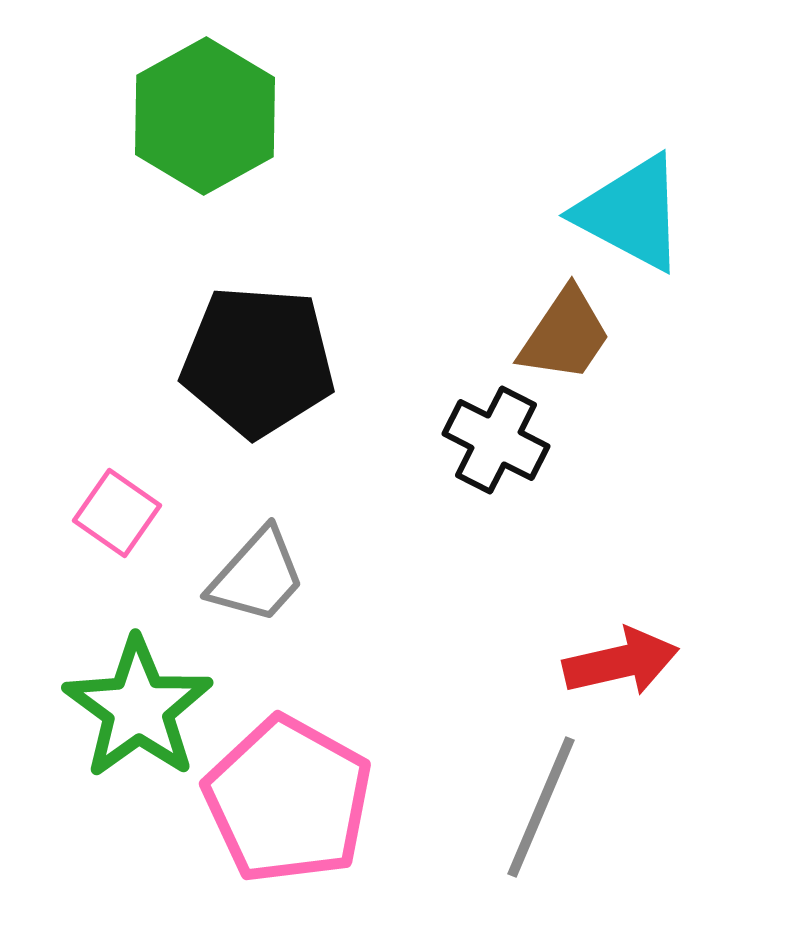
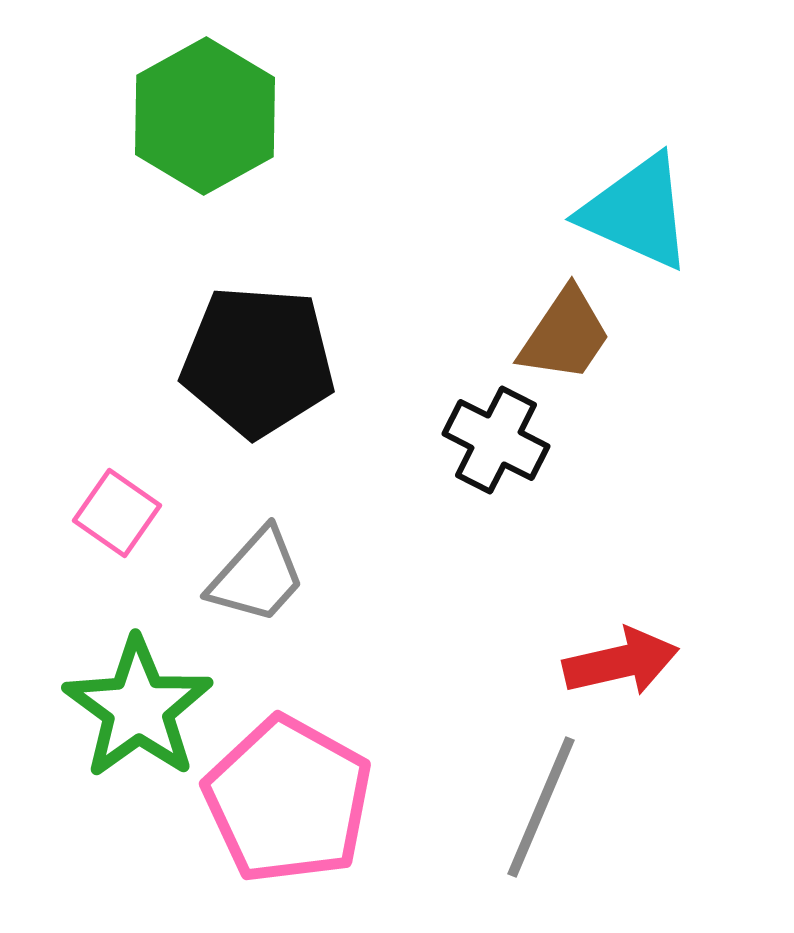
cyan triangle: moved 6 px right, 1 px up; rotated 4 degrees counterclockwise
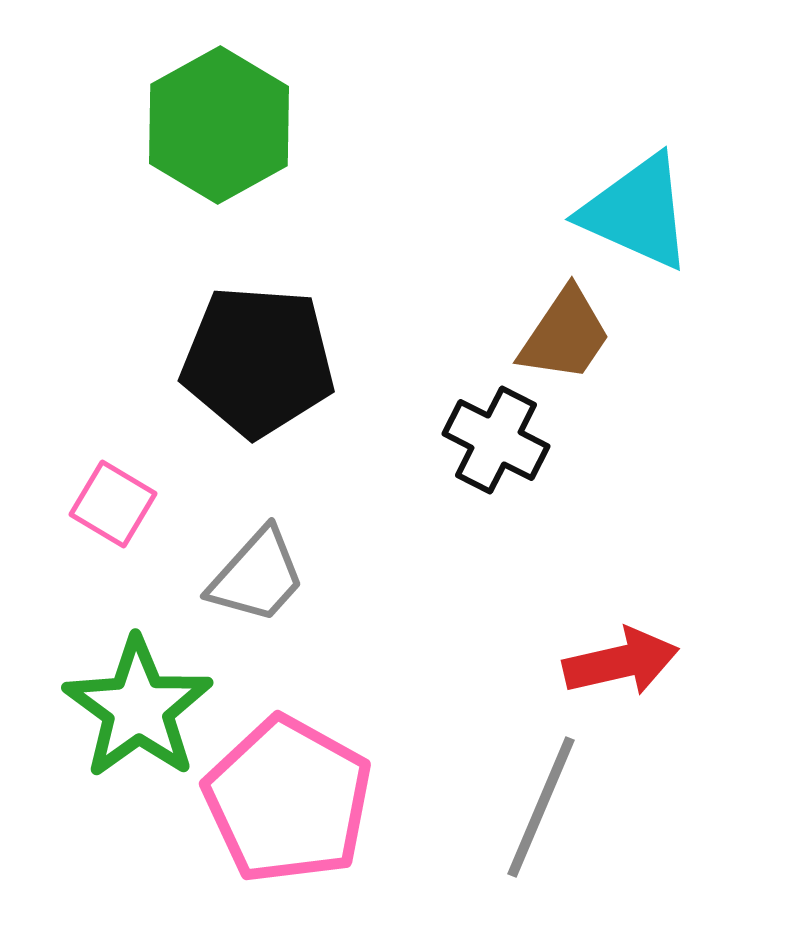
green hexagon: moved 14 px right, 9 px down
pink square: moved 4 px left, 9 px up; rotated 4 degrees counterclockwise
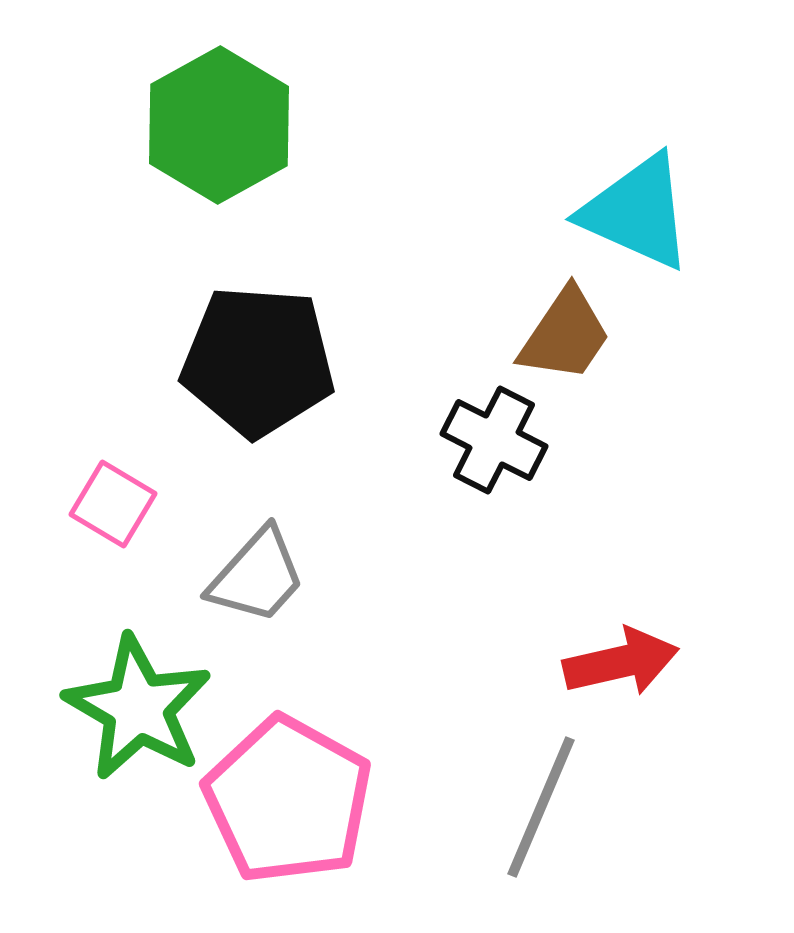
black cross: moved 2 px left
green star: rotated 6 degrees counterclockwise
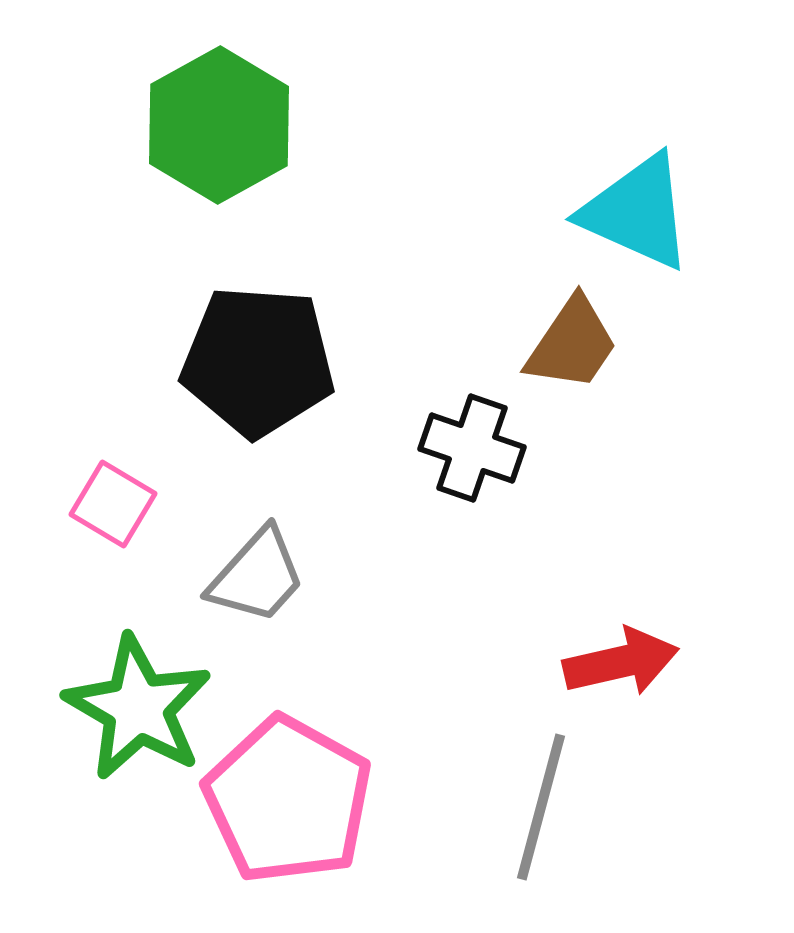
brown trapezoid: moved 7 px right, 9 px down
black cross: moved 22 px left, 8 px down; rotated 8 degrees counterclockwise
gray line: rotated 8 degrees counterclockwise
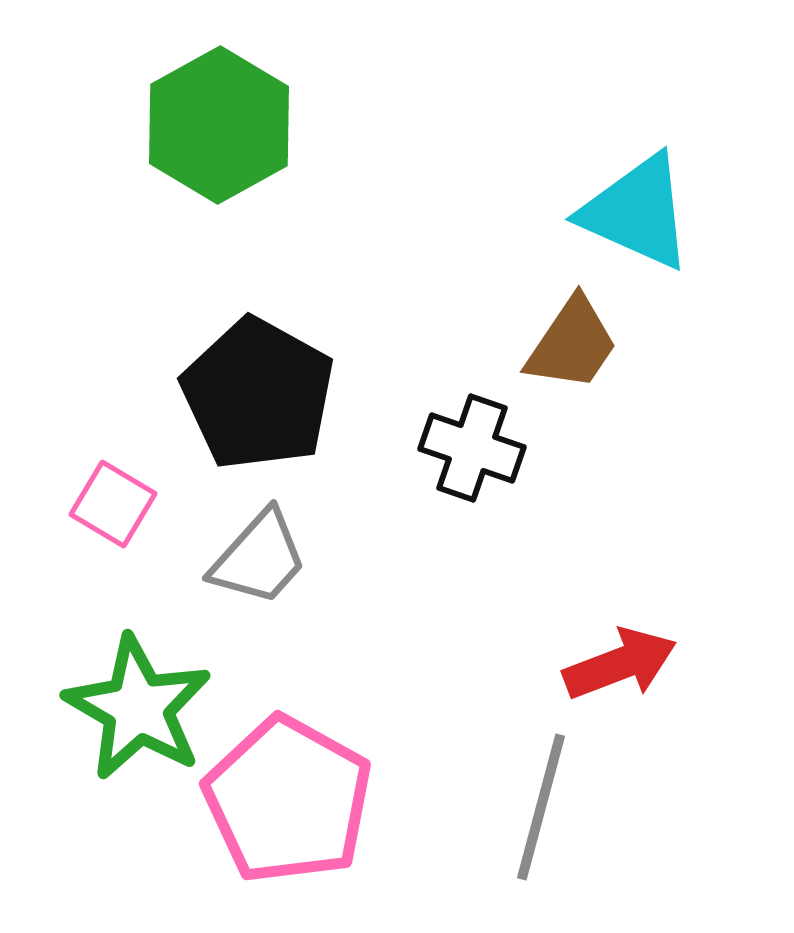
black pentagon: moved 33 px down; rotated 25 degrees clockwise
gray trapezoid: moved 2 px right, 18 px up
red arrow: moved 1 px left, 2 px down; rotated 8 degrees counterclockwise
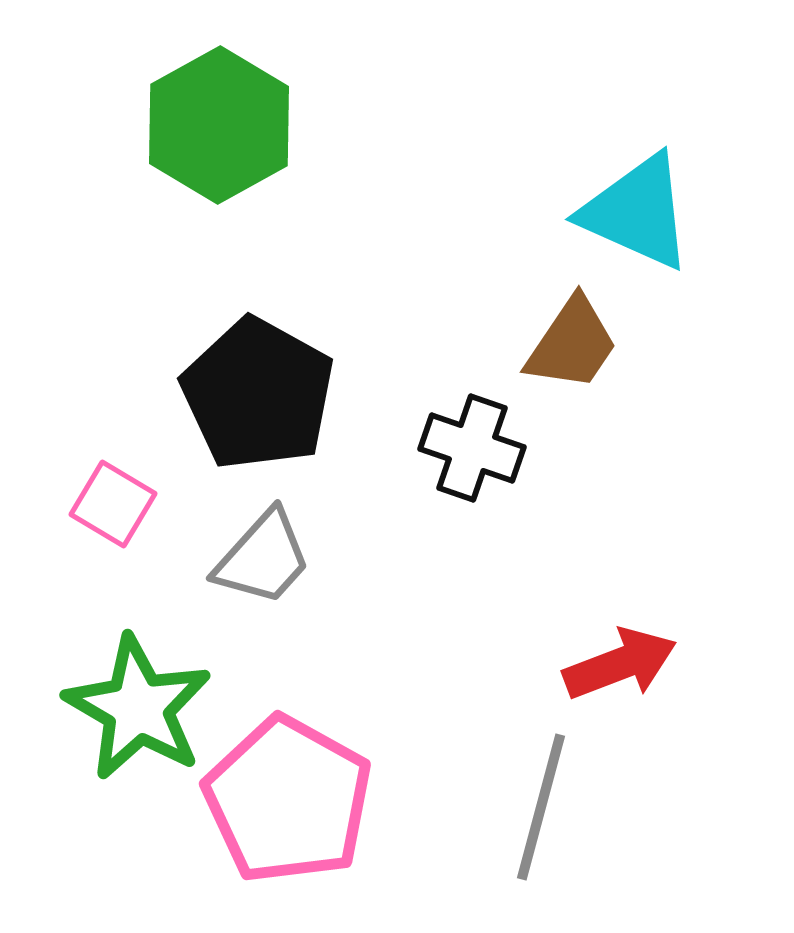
gray trapezoid: moved 4 px right
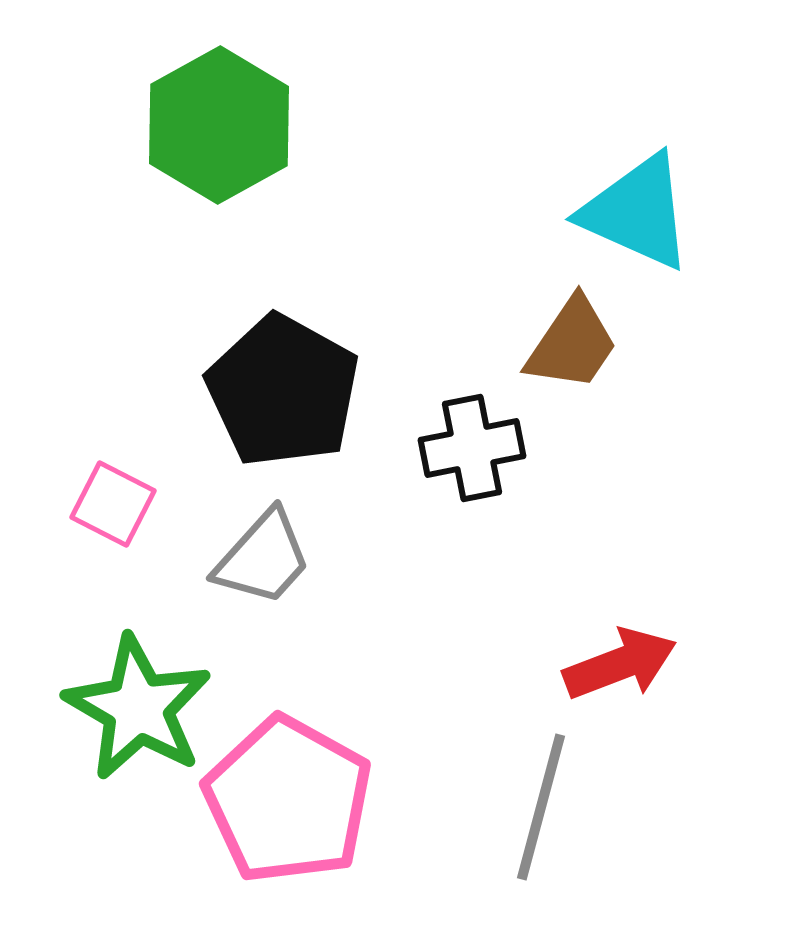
black pentagon: moved 25 px right, 3 px up
black cross: rotated 30 degrees counterclockwise
pink square: rotated 4 degrees counterclockwise
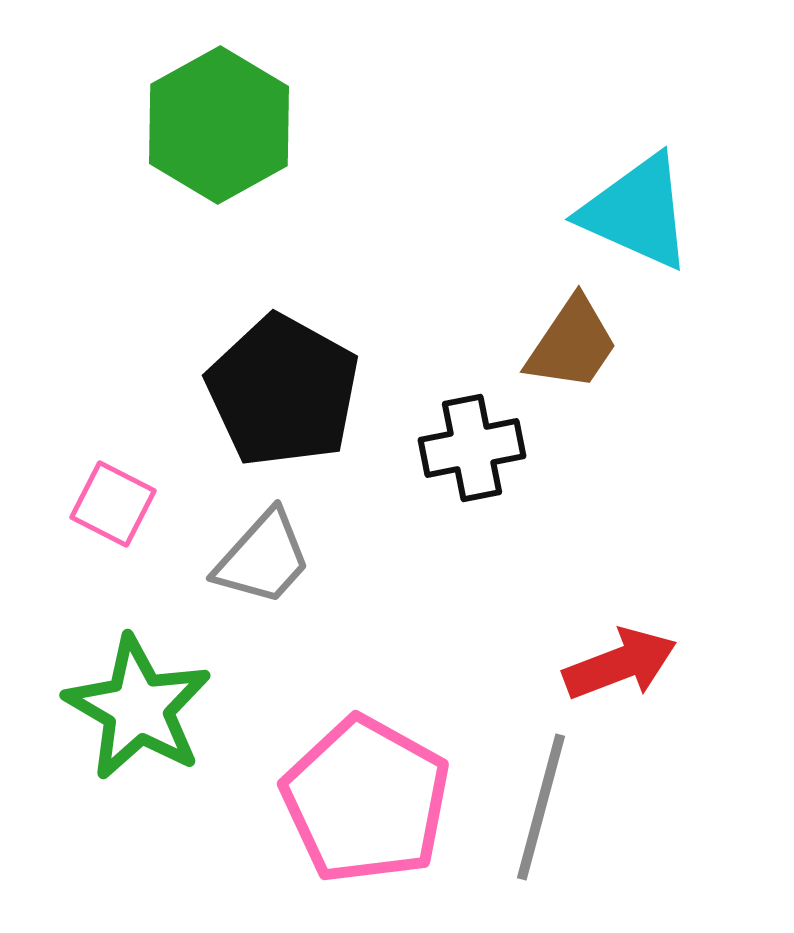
pink pentagon: moved 78 px right
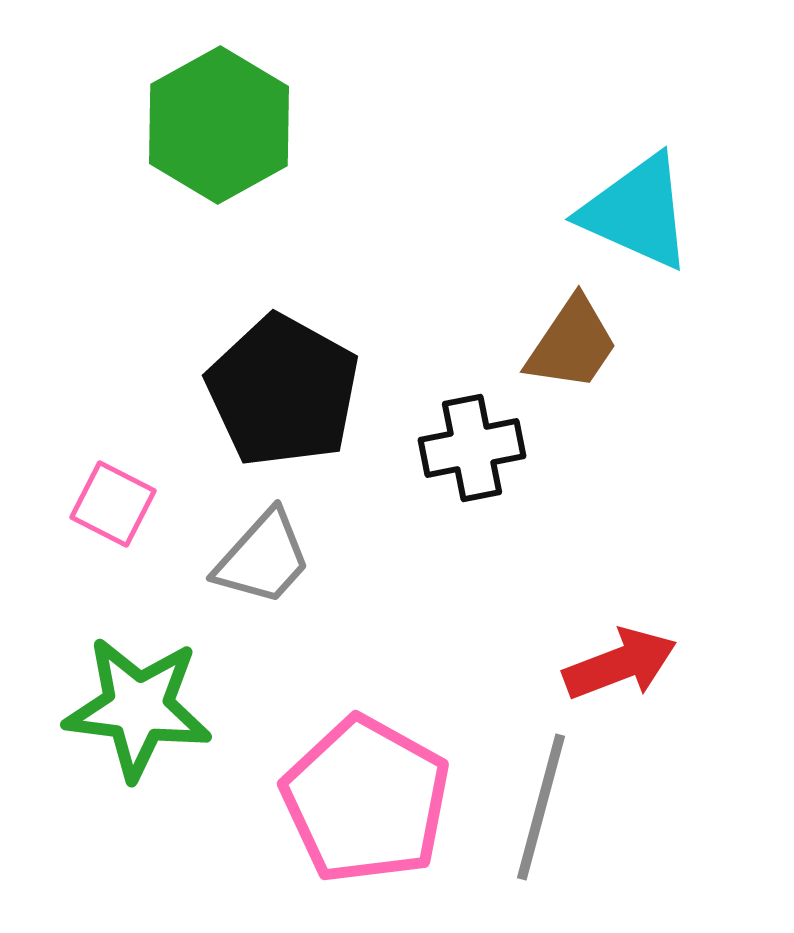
green star: rotated 23 degrees counterclockwise
